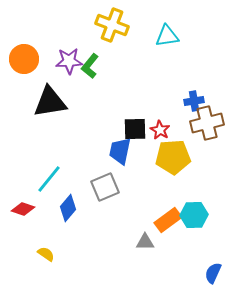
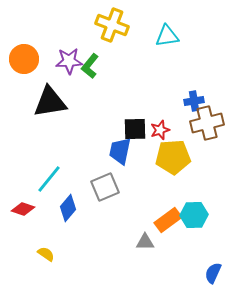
red star: rotated 24 degrees clockwise
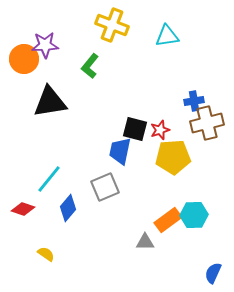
purple star: moved 24 px left, 16 px up
black square: rotated 15 degrees clockwise
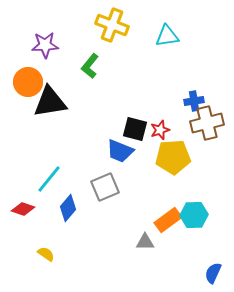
orange circle: moved 4 px right, 23 px down
blue trapezoid: rotated 80 degrees counterclockwise
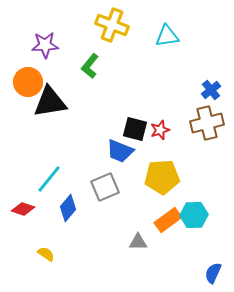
blue cross: moved 17 px right, 11 px up; rotated 30 degrees counterclockwise
yellow pentagon: moved 11 px left, 20 px down
gray triangle: moved 7 px left
